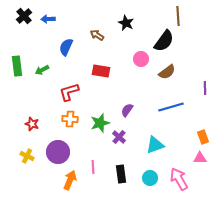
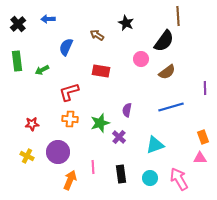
black cross: moved 6 px left, 8 px down
green rectangle: moved 5 px up
purple semicircle: rotated 24 degrees counterclockwise
red star: rotated 24 degrees counterclockwise
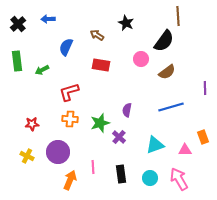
red rectangle: moved 6 px up
pink triangle: moved 15 px left, 8 px up
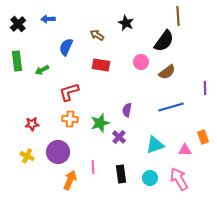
pink circle: moved 3 px down
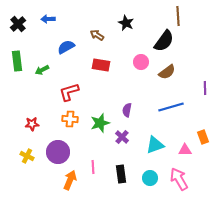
blue semicircle: rotated 36 degrees clockwise
purple cross: moved 3 px right
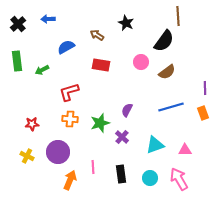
purple semicircle: rotated 16 degrees clockwise
orange rectangle: moved 24 px up
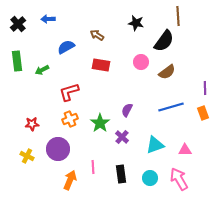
black star: moved 10 px right; rotated 14 degrees counterclockwise
orange cross: rotated 28 degrees counterclockwise
green star: rotated 18 degrees counterclockwise
purple circle: moved 3 px up
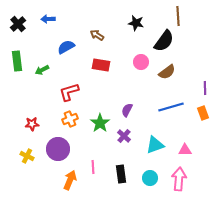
purple cross: moved 2 px right, 1 px up
pink arrow: rotated 35 degrees clockwise
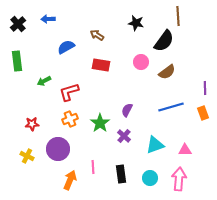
green arrow: moved 2 px right, 11 px down
